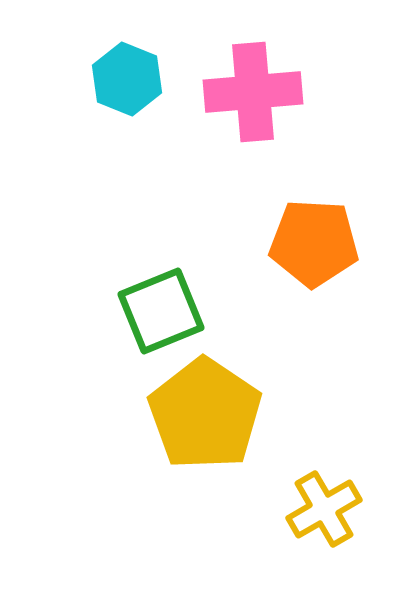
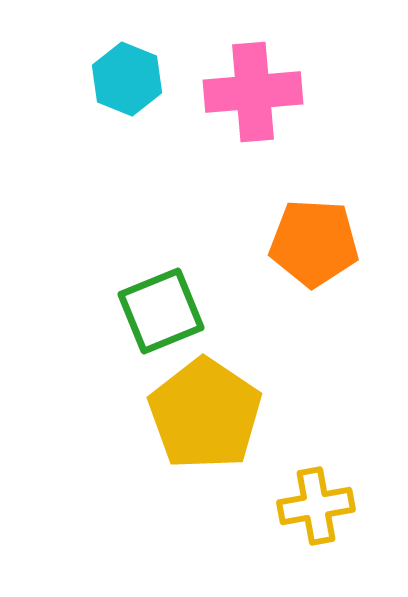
yellow cross: moved 8 px left, 3 px up; rotated 20 degrees clockwise
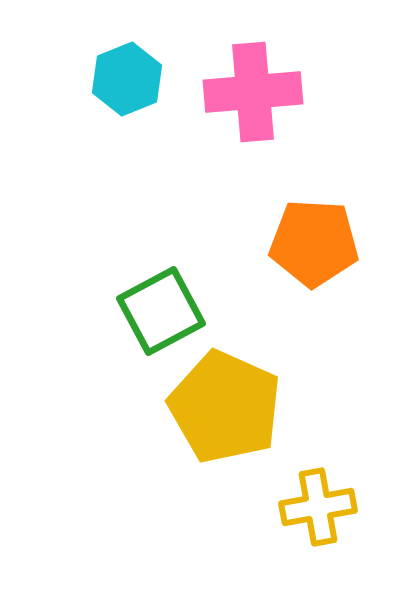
cyan hexagon: rotated 16 degrees clockwise
green square: rotated 6 degrees counterclockwise
yellow pentagon: moved 20 px right, 7 px up; rotated 10 degrees counterclockwise
yellow cross: moved 2 px right, 1 px down
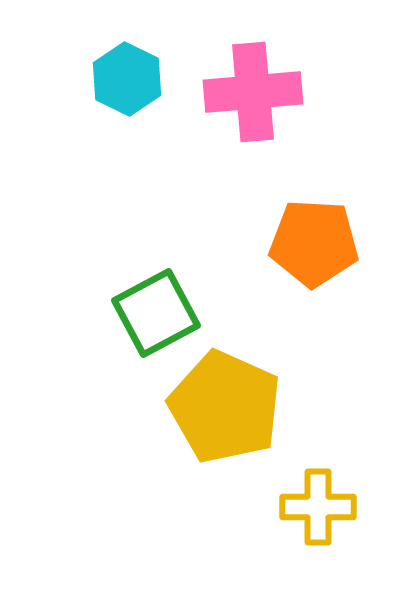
cyan hexagon: rotated 12 degrees counterclockwise
green square: moved 5 px left, 2 px down
yellow cross: rotated 10 degrees clockwise
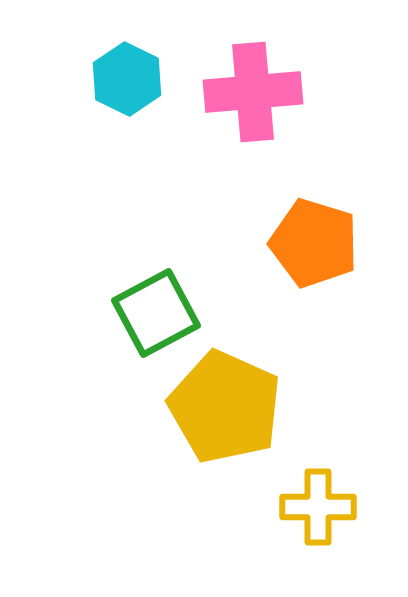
orange pentagon: rotated 14 degrees clockwise
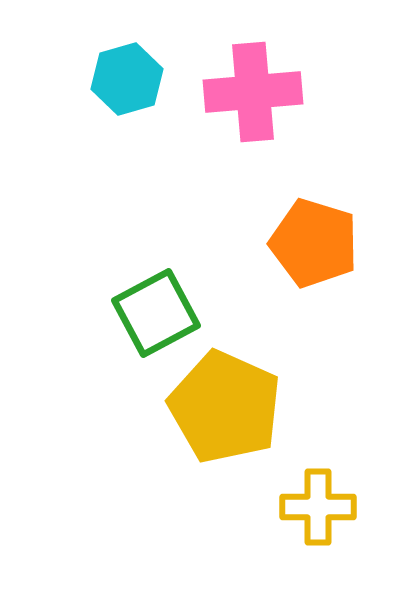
cyan hexagon: rotated 18 degrees clockwise
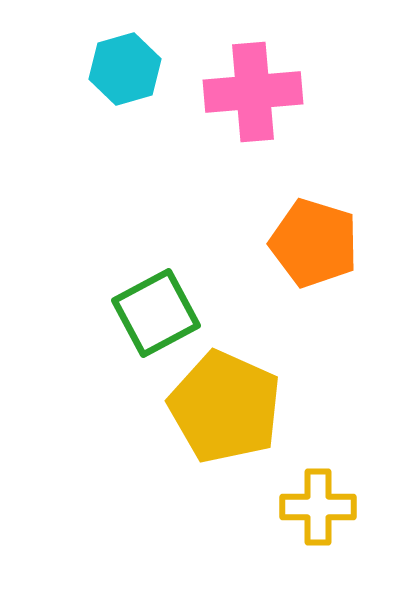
cyan hexagon: moved 2 px left, 10 px up
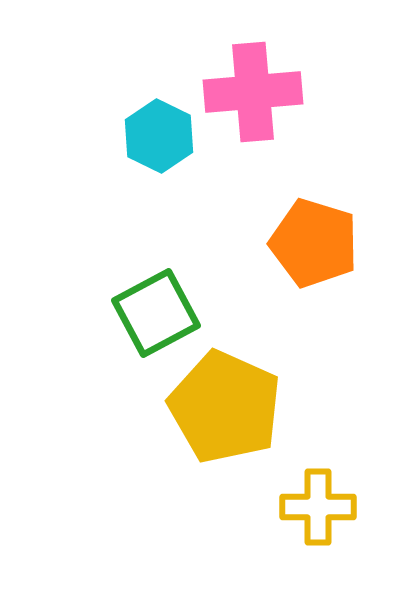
cyan hexagon: moved 34 px right, 67 px down; rotated 18 degrees counterclockwise
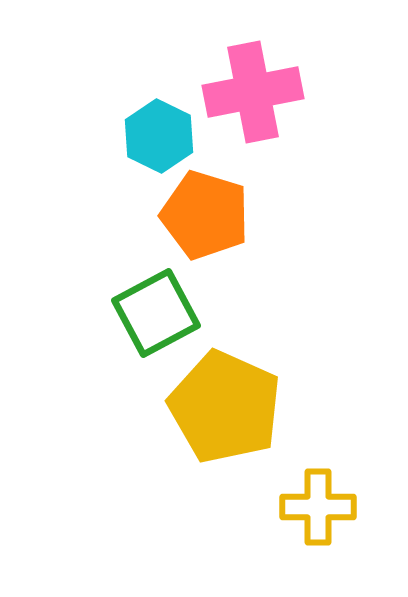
pink cross: rotated 6 degrees counterclockwise
orange pentagon: moved 109 px left, 28 px up
